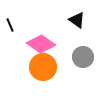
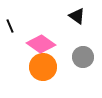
black triangle: moved 4 px up
black line: moved 1 px down
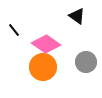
black line: moved 4 px right, 4 px down; rotated 16 degrees counterclockwise
pink diamond: moved 5 px right
gray circle: moved 3 px right, 5 px down
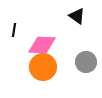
black line: rotated 48 degrees clockwise
pink diamond: moved 4 px left, 1 px down; rotated 32 degrees counterclockwise
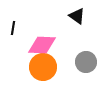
black line: moved 1 px left, 2 px up
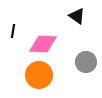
black line: moved 3 px down
pink diamond: moved 1 px right, 1 px up
orange circle: moved 4 px left, 8 px down
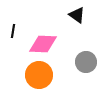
black triangle: moved 1 px up
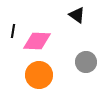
pink diamond: moved 6 px left, 3 px up
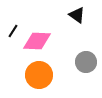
black line: rotated 24 degrees clockwise
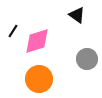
pink diamond: rotated 20 degrees counterclockwise
gray circle: moved 1 px right, 3 px up
orange circle: moved 4 px down
